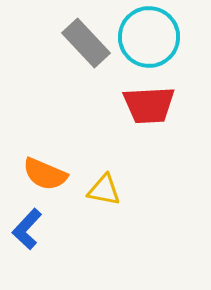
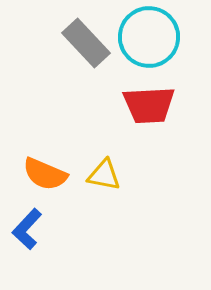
yellow triangle: moved 15 px up
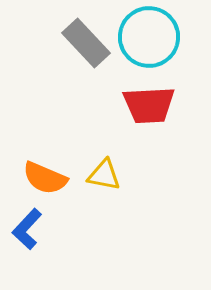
orange semicircle: moved 4 px down
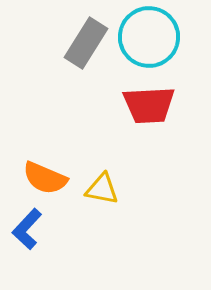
gray rectangle: rotated 75 degrees clockwise
yellow triangle: moved 2 px left, 14 px down
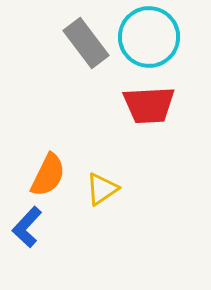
gray rectangle: rotated 69 degrees counterclockwise
orange semicircle: moved 3 px right, 3 px up; rotated 87 degrees counterclockwise
yellow triangle: rotated 45 degrees counterclockwise
blue L-shape: moved 2 px up
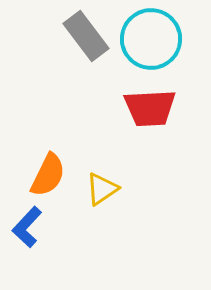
cyan circle: moved 2 px right, 2 px down
gray rectangle: moved 7 px up
red trapezoid: moved 1 px right, 3 px down
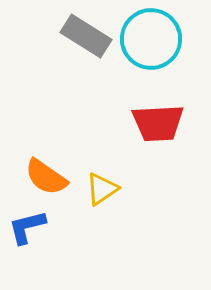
gray rectangle: rotated 21 degrees counterclockwise
red trapezoid: moved 8 px right, 15 px down
orange semicircle: moved 2 px left, 2 px down; rotated 99 degrees clockwise
blue L-shape: rotated 33 degrees clockwise
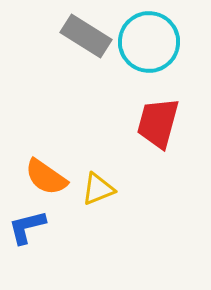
cyan circle: moved 2 px left, 3 px down
red trapezoid: rotated 108 degrees clockwise
yellow triangle: moved 4 px left; rotated 12 degrees clockwise
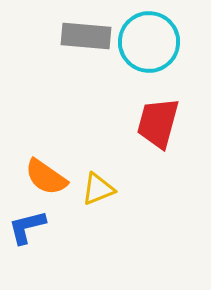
gray rectangle: rotated 27 degrees counterclockwise
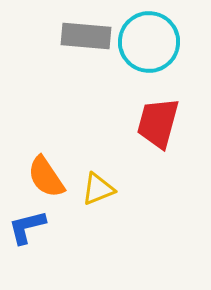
orange semicircle: rotated 21 degrees clockwise
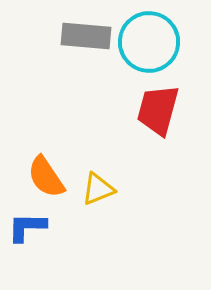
red trapezoid: moved 13 px up
blue L-shape: rotated 15 degrees clockwise
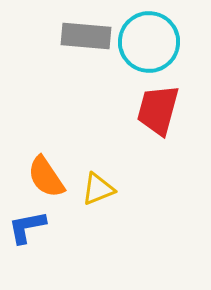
blue L-shape: rotated 12 degrees counterclockwise
